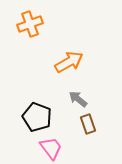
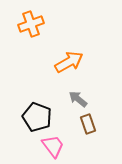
orange cross: moved 1 px right
pink trapezoid: moved 2 px right, 2 px up
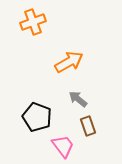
orange cross: moved 2 px right, 2 px up
brown rectangle: moved 2 px down
pink trapezoid: moved 10 px right
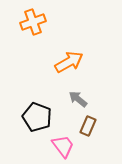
brown rectangle: rotated 42 degrees clockwise
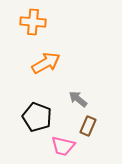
orange cross: rotated 25 degrees clockwise
orange arrow: moved 23 px left, 1 px down
pink trapezoid: rotated 140 degrees clockwise
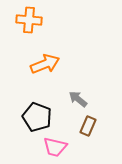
orange cross: moved 4 px left, 2 px up
orange arrow: moved 1 px left, 1 px down; rotated 8 degrees clockwise
pink trapezoid: moved 8 px left, 1 px down
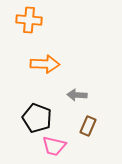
orange arrow: rotated 24 degrees clockwise
gray arrow: moved 1 px left, 4 px up; rotated 36 degrees counterclockwise
black pentagon: moved 1 px down
pink trapezoid: moved 1 px left, 1 px up
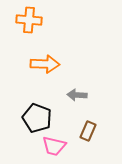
brown rectangle: moved 5 px down
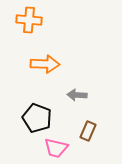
pink trapezoid: moved 2 px right, 2 px down
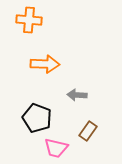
brown rectangle: rotated 12 degrees clockwise
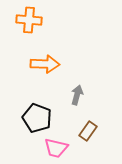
gray arrow: rotated 102 degrees clockwise
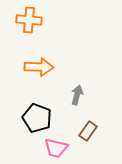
orange arrow: moved 6 px left, 3 px down
